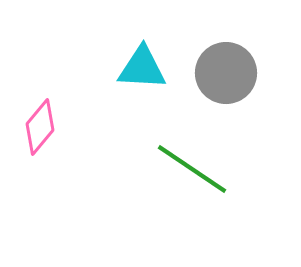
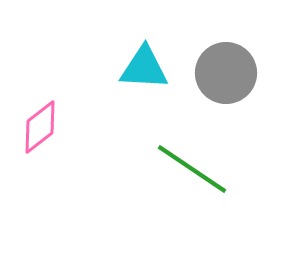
cyan triangle: moved 2 px right
pink diamond: rotated 12 degrees clockwise
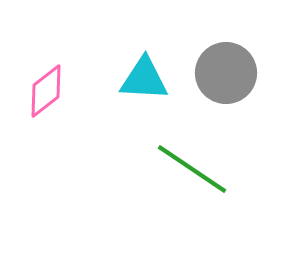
cyan triangle: moved 11 px down
pink diamond: moved 6 px right, 36 px up
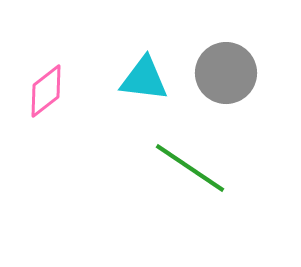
cyan triangle: rotated 4 degrees clockwise
green line: moved 2 px left, 1 px up
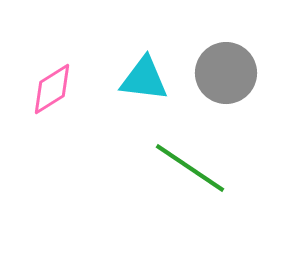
pink diamond: moved 6 px right, 2 px up; rotated 6 degrees clockwise
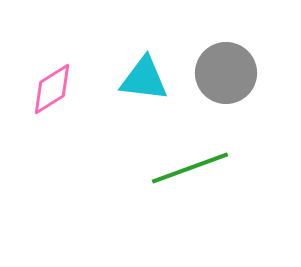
green line: rotated 54 degrees counterclockwise
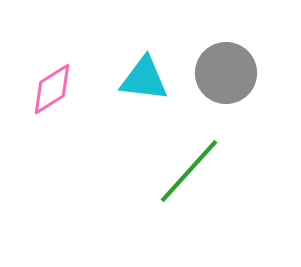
green line: moved 1 px left, 3 px down; rotated 28 degrees counterclockwise
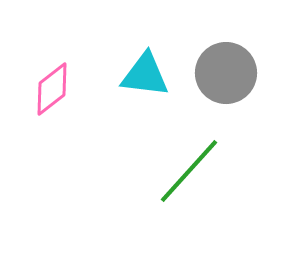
cyan triangle: moved 1 px right, 4 px up
pink diamond: rotated 6 degrees counterclockwise
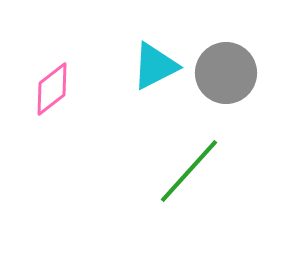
cyan triangle: moved 10 px right, 9 px up; rotated 34 degrees counterclockwise
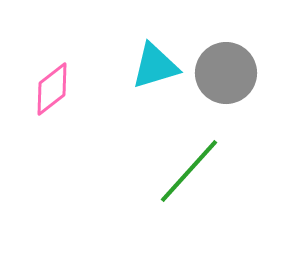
cyan triangle: rotated 10 degrees clockwise
